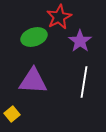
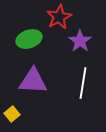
green ellipse: moved 5 px left, 2 px down
white line: moved 1 px left, 1 px down
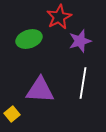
purple star: rotated 20 degrees clockwise
purple triangle: moved 7 px right, 9 px down
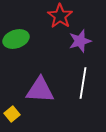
red star: moved 1 px right, 1 px up; rotated 10 degrees counterclockwise
green ellipse: moved 13 px left
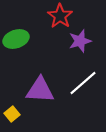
white line: rotated 40 degrees clockwise
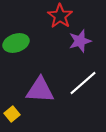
green ellipse: moved 4 px down
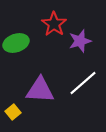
red star: moved 6 px left, 8 px down
yellow square: moved 1 px right, 2 px up
